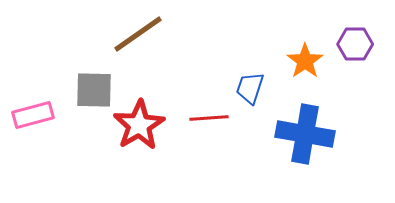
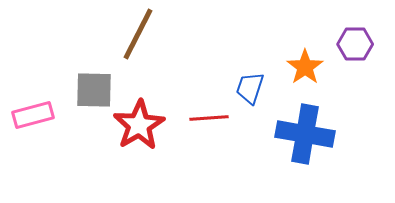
brown line: rotated 28 degrees counterclockwise
orange star: moved 6 px down
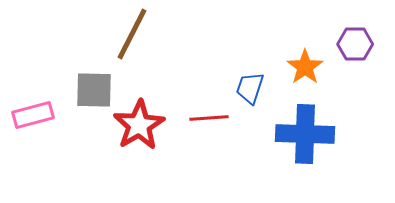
brown line: moved 6 px left
blue cross: rotated 8 degrees counterclockwise
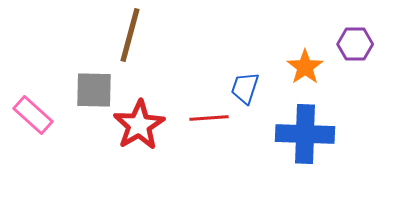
brown line: moved 2 px left, 1 px down; rotated 12 degrees counterclockwise
blue trapezoid: moved 5 px left
pink rectangle: rotated 57 degrees clockwise
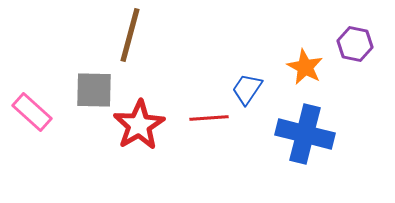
purple hexagon: rotated 12 degrees clockwise
orange star: rotated 9 degrees counterclockwise
blue trapezoid: moved 2 px right, 1 px down; rotated 16 degrees clockwise
pink rectangle: moved 1 px left, 3 px up
blue cross: rotated 12 degrees clockwise
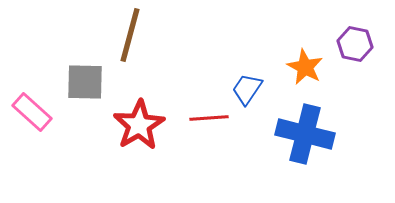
gray square: moved 9 px left, 8 px up
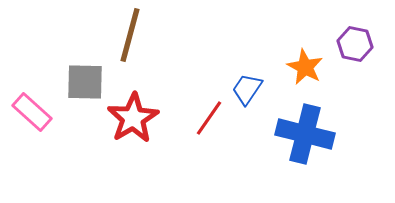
red line: rotated 51 degrees counterclockwise
red star: moved 6 px left, 7 px up
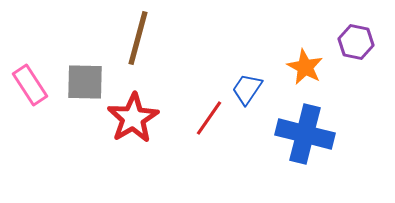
brown line: moved 8 px right, 3 px down
purple hexagon: moved 1 px right, 2 px up
pink rectangle: moved 2 px left, 27 px up; rotated 15 degrees clockwise
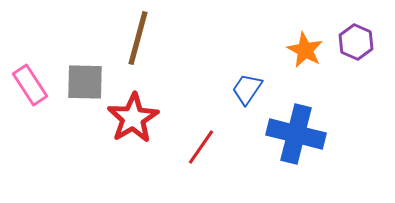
purple hexagon: rotated 12 degrees clockwise
orange star: moved 17 px up
red line: moved 8 px left, 29 px down
blue cross: moved 9 px left
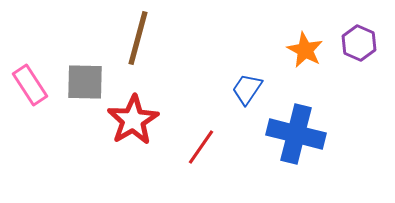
purple hexagon: moved 3 px right, 1 px down
red star: moved 2 px down
